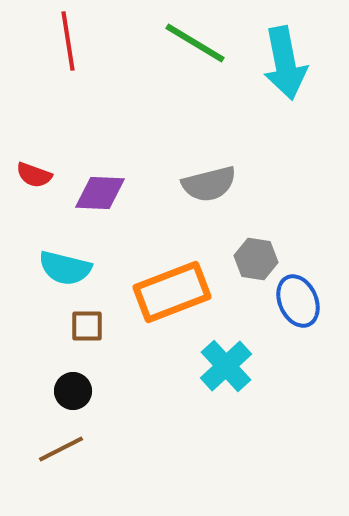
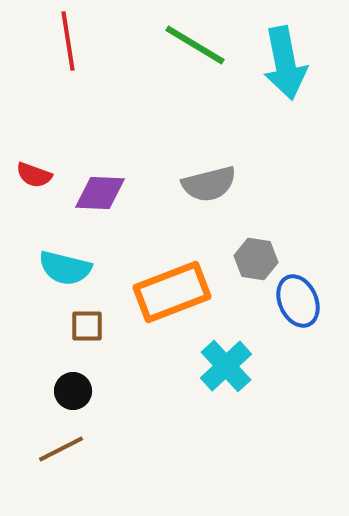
green line: moved 2 px down
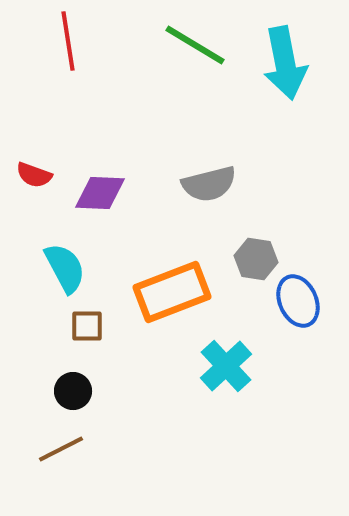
cyan semicircle: rotated 132 degrees counterclockwise
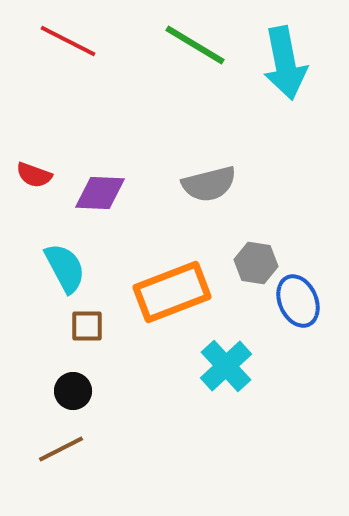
red line: rotated 54 degrees counterclockwise
gray hexagon: moved 4 px down
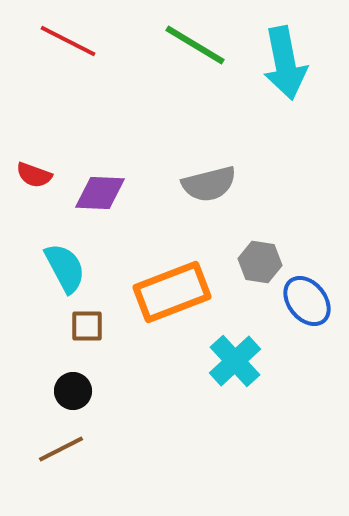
gray hexagon: moved 4 px right, 1 px up
blue ellipse: moved 9 px right; rotated 15 degrees counterclockwise
cyan cross: moved 9 px right, 5 px up
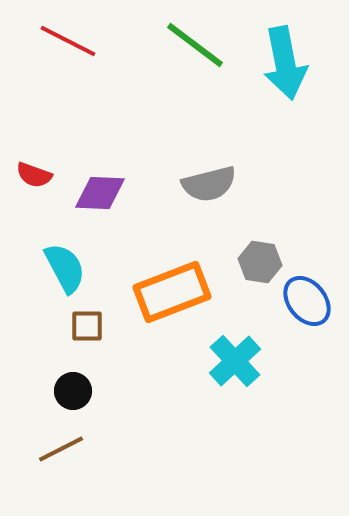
green line: rotated 6 degrees clockwise
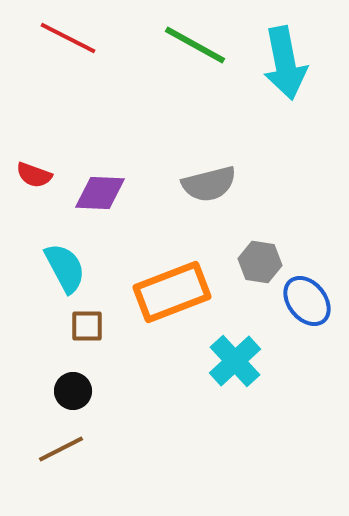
red line: moved 3 px up
green line: rotated 8 degrees counterclockwise
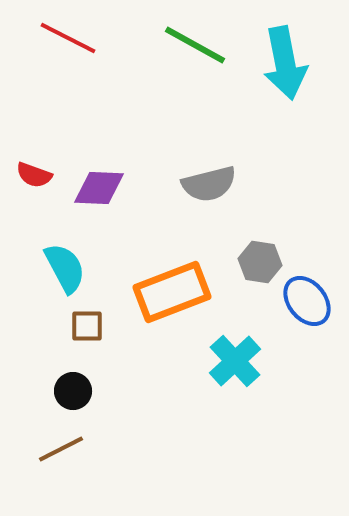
purple diamond: moved 1 px left, 5 px up
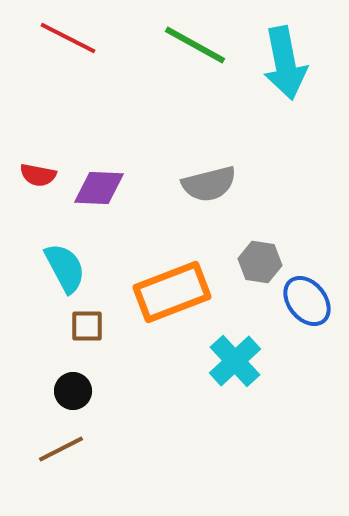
red semicircle: moved 4 px right; rotated 9 degrees counterclockwise
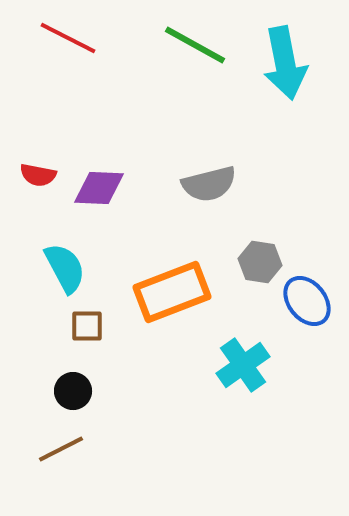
cyan cross: moved 8 px right, 4 px down; rotated 8 degrees clockwise
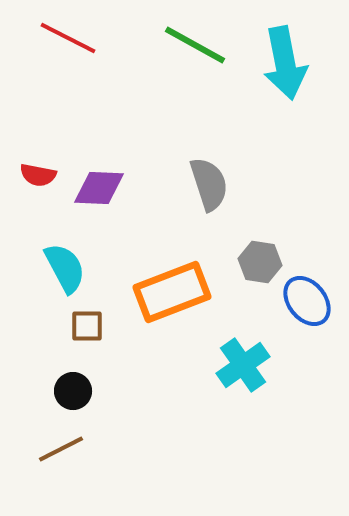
gray semicircle: rotated 94 degrees counterclockwise
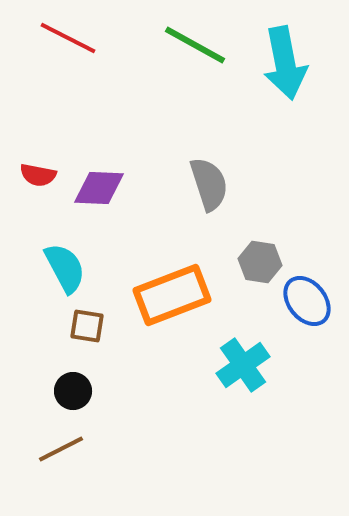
orange rectangle: moved 3 px down
brown square: rotated 9 degrees clockwise
